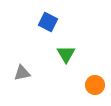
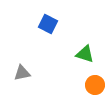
blue square: moved 2 px down
green triangle: moved 19 px right; rotated 42 degrees counterclockwise
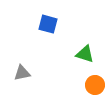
blue square: rotated 12 degrees counterclockwise
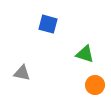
gray triangle: rotated 24 degrees clockwise
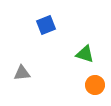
blue square: moved 2 px left, 1 px down; rotated 36 degrees counterclockwise
gray triangle: rotated 18 degrees counterclockwise
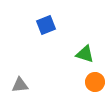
gray triangle: moved 2 px left, 12 px down
orange circle: moved 3 px up
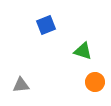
green triangle: moved 2 px left, 3 px up
gray triangle: moved 1 px right
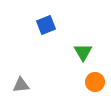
green triangle: moved 1 px down; rotated 42 degrees clockwise
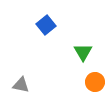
blue square: rotated 18 degrees counterclockwise
gray triangle: rotated 18 degrees clockwise
